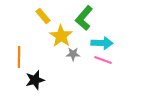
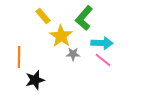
pink line: rotated 18 degrees clockwise
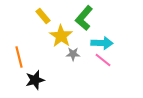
orange line: rotated 15 degrees counterclockwise
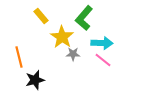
yellow rectangle: moved 2 px left
yellow star: moved 1 px right, 1 px down
